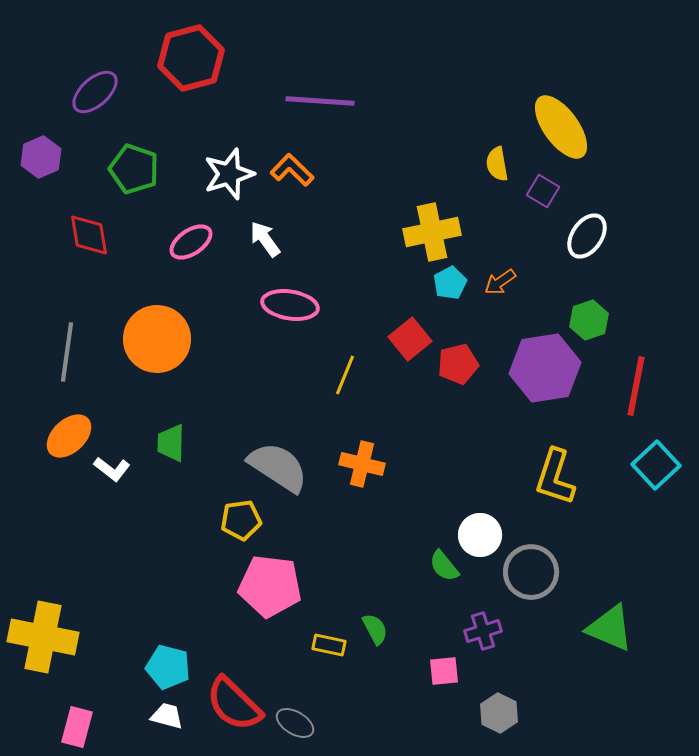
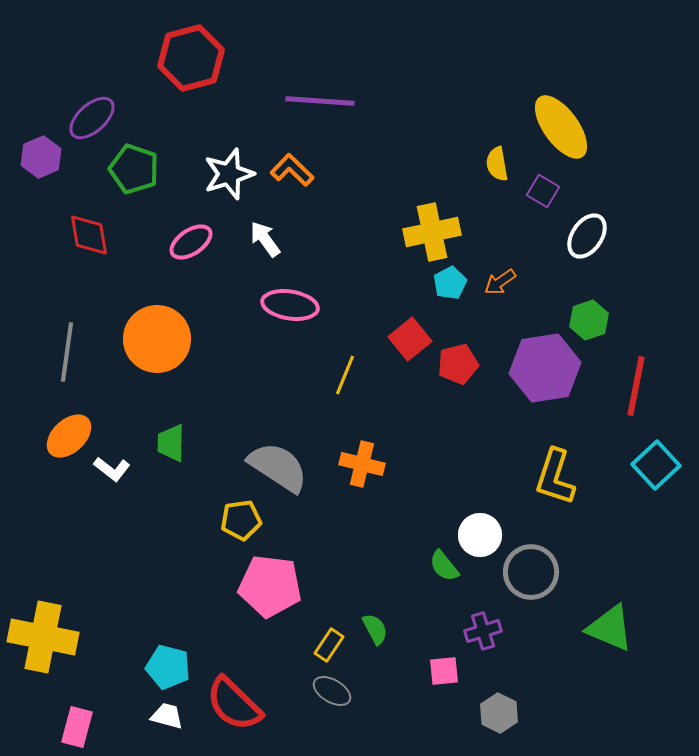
purple ellipse at (95, 92): moved 3 px left, 26 px down
yellow rectangle at (329, 645): rotated 68 degrees counterclockwise
gray ellipse at (295, 723): moved 37 px right, 32 px up
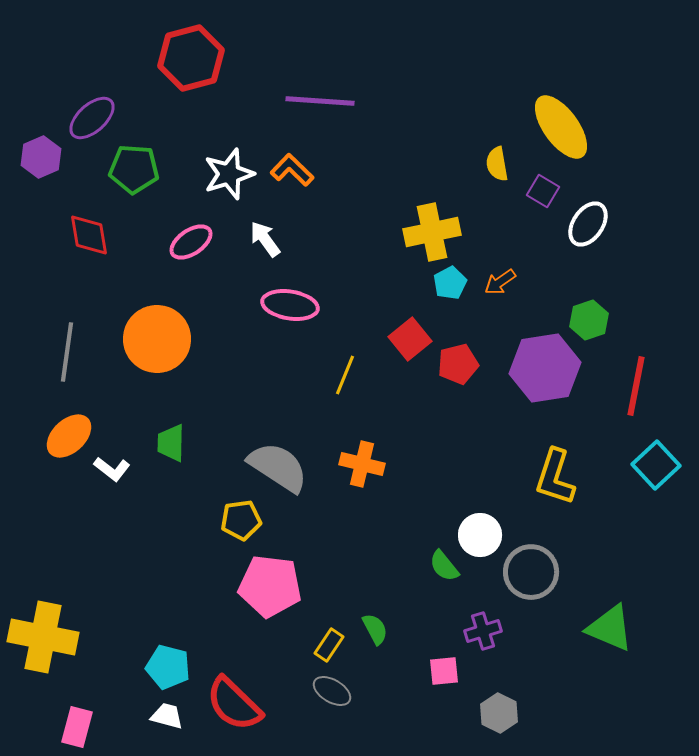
green pentagon at (134, 169): rotated 15 degrees counterclockwise
white ellipse at (587, 236): moved 1 px right, 12 px up
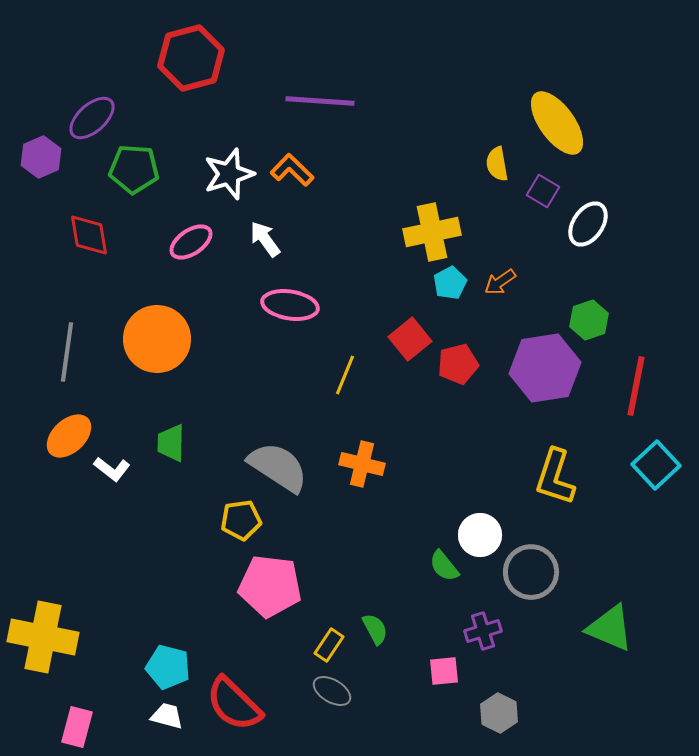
yellow ellipse at (561, 127): moved 4 px left, 4 px up
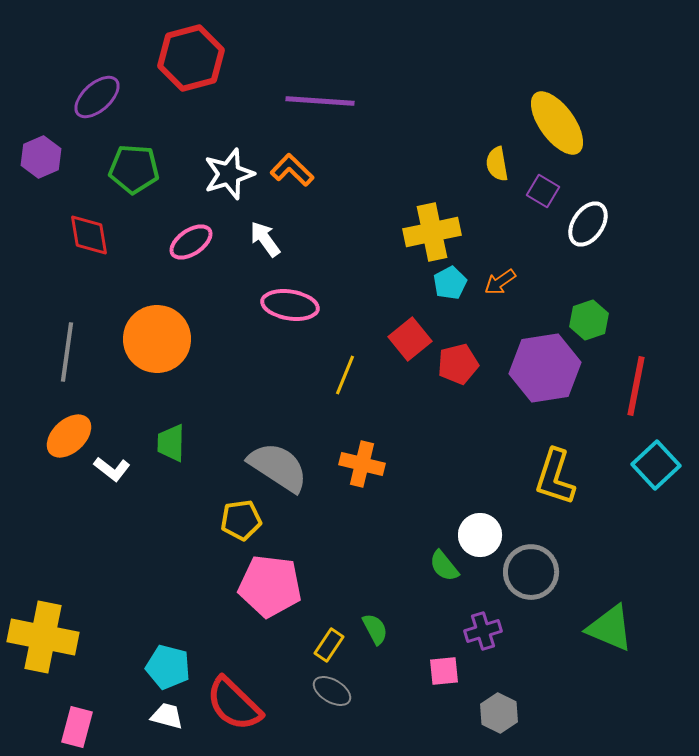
purple ellipse at (92, 118): moved 5 px right, 21 px up
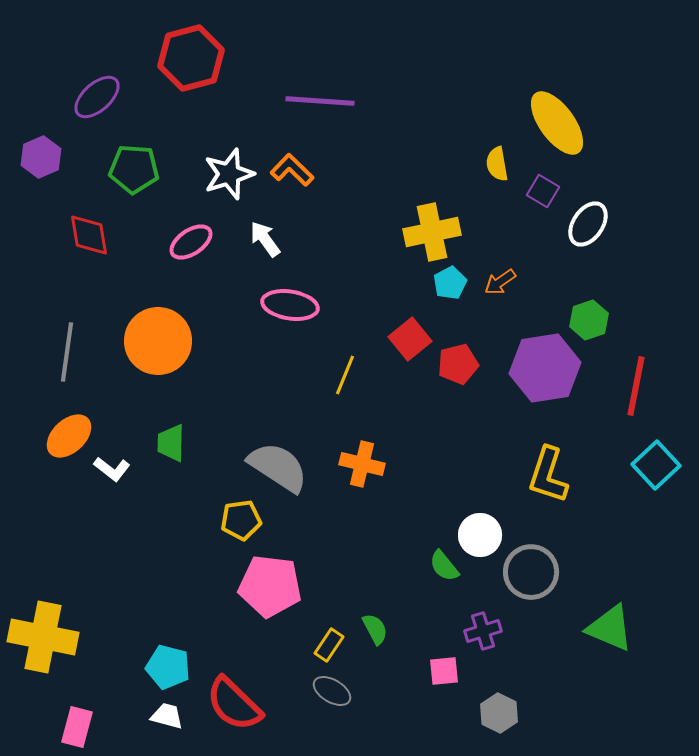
orange circle at (157, 339): moved 1 px right, 2 px down
yellow L-shape at (555, 477): moved 7 px left, 2 px up
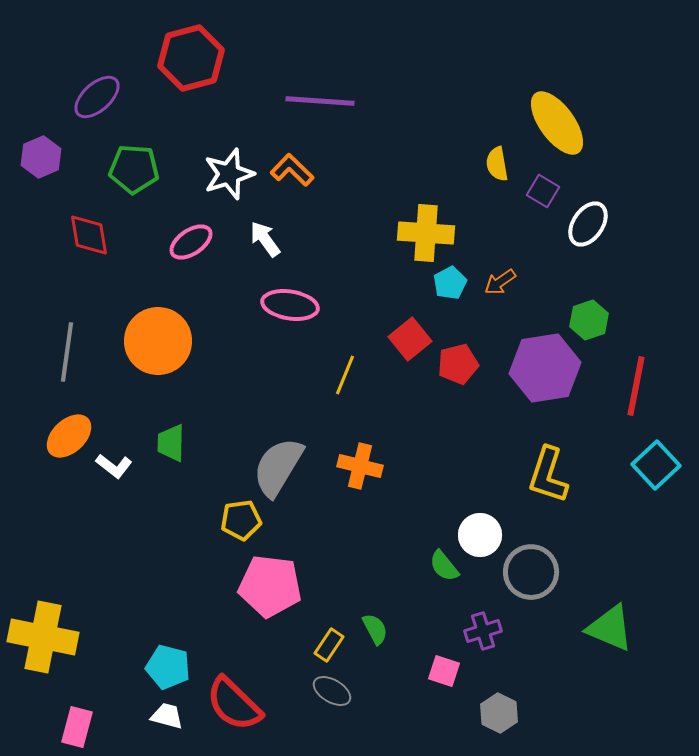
yellow cross at (432, 232): moved 6 px left, 1 px down; rotated 16 degrees clockwise
orange cross at (362, 464): moved 2 px left, 2 px down
gray semicircle at (278, 467): rotated 92 degrees counterclockwise
white L-shape at (112, 469): moved 2 px right, 3 px up
pink square at (444, 671): rotated 24 degrees clockwise
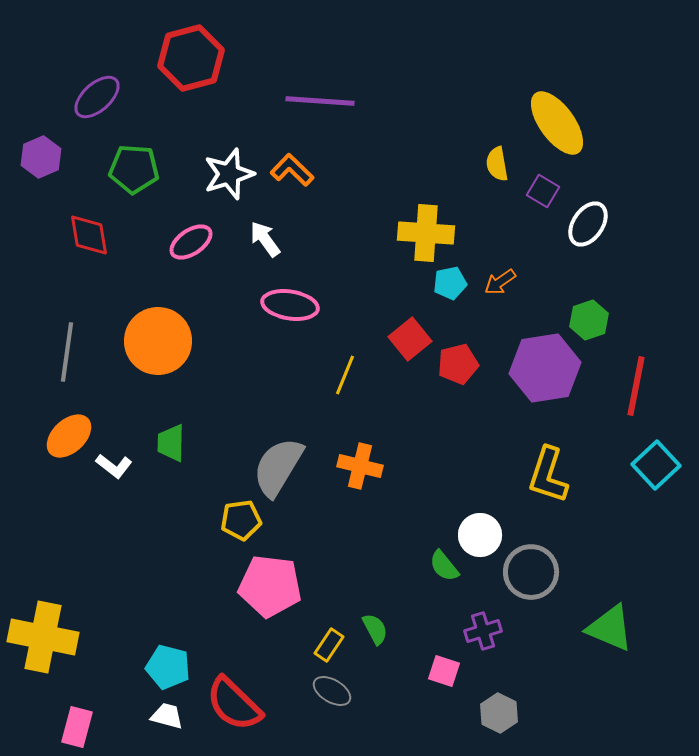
cyan pentagon at (450, 283): rotated 16 degrees clockwise
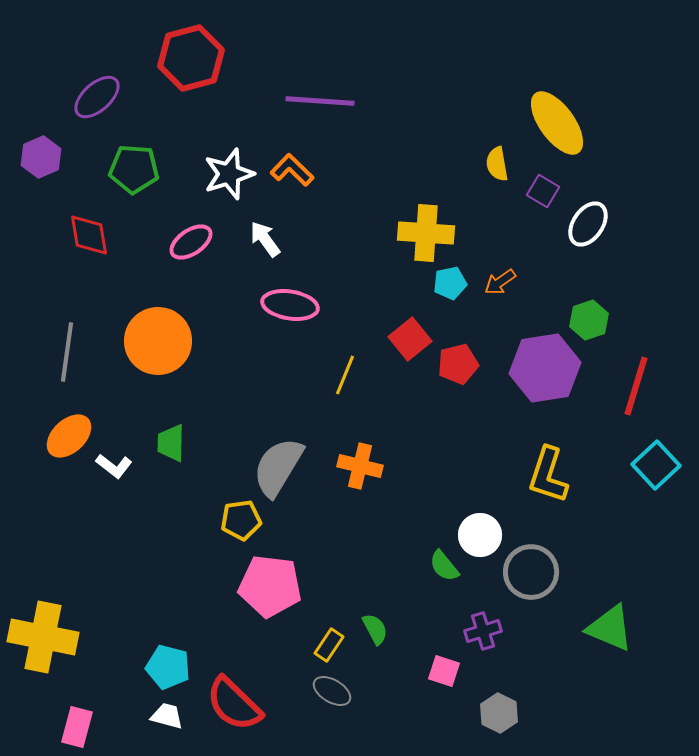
red line at (636, 386): rotated 6 degrees clockwise
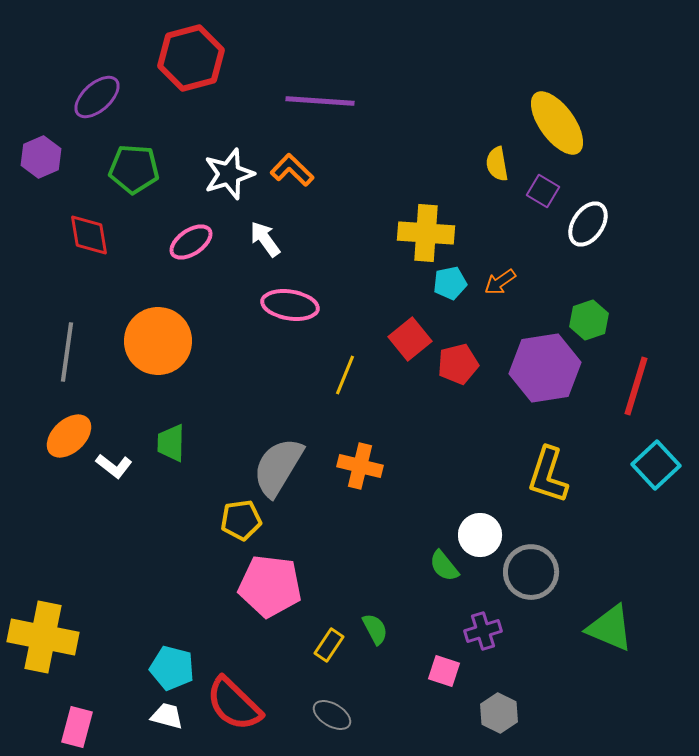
cyan pentagon at (168, 667): moved 4 px right, 1 px down
gray ellipse at (332, 691): moved 24 px down
